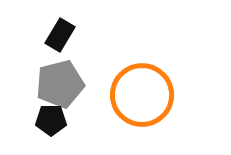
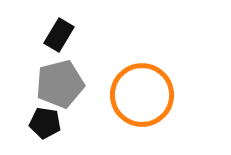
black rectangle: moved 1 px left
black pentagon: moved 6 px left, 3 px down; rotated 8 degrees clockwise
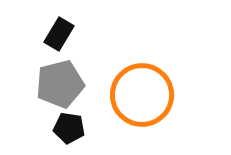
black rectangle: moved 1 px up
black pentagon: moved 24 px right, 5 px down
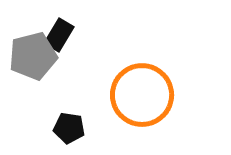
black rectangle: moved 1 px down
gray pentagon: moved 27 px left, 28 px up
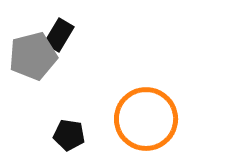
orange circle: moved 4 px right, 24 px down
black pentagon: moved 7 px down
